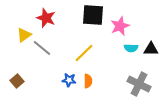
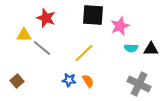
yellow triangle: rotated 35 degrees clockwise
orange semicircle: rotated 32 degrees counterclockwise
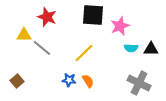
red star: moved 1 px right, 1 px up
gray cross: moved 1 px up
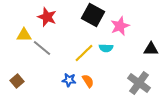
black square: rotated 25 degrees clockwise
cyan semicircle: moved 25 px left
gray cross: rotated 10 degrees clockwise
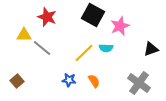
black triangle: rotated 21 degrees counterclockwise
orange semicircle: moved 6 px right
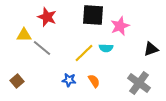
black square: rotated 25 degrees counterclockwise
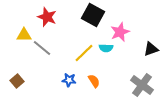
black square: rotated 25 degrees clockwise
pink star: moved 6 px down
gray cross: moved 3 px right, 2 px down
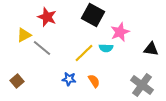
yellow triangle: rotated 28 degrees counterclockwise
black triangle: rotated 28 degrees clockwise
blue star: moved 1 px up
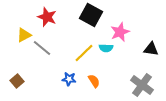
black square: moved 2 px left
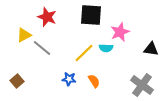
black square: rotated 25 degrees counterclockwise
